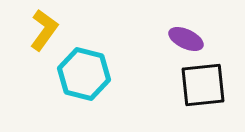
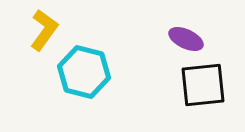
cyan hexagon: moved 2 px up
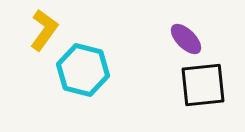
purple ellipse: rotated 20 degrees clockwise
cyan hexagon: moved 1 px left, 2 px up
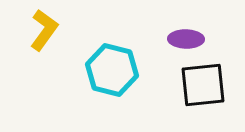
purple ellipse: rotated 44 degrees counterclockwise
cyan hexagon: moved 29 px right
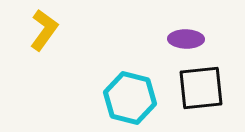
cyan hexagon: moved 18 px right, 28 px down
black square: moved 2 px left, 3 px down
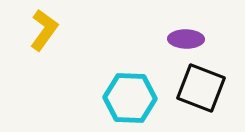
black square: rotated 27 degrees clockwise
cyan hexagon: rotated 12 degrees counterclockwise
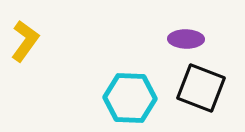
yellow L-shape: moved 19 px left, 11 px down
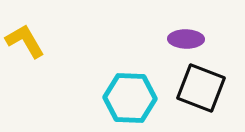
yellow L-shape: rotated 66 degrees counterclockwise
